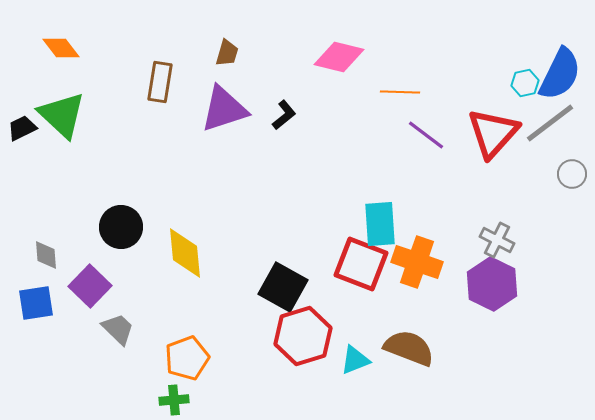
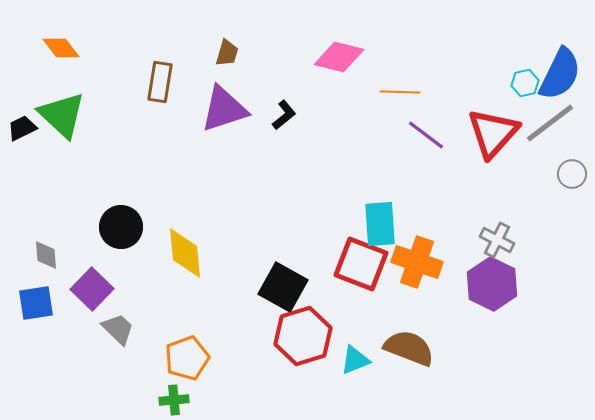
purple square: moved 2 px right, 3 px down
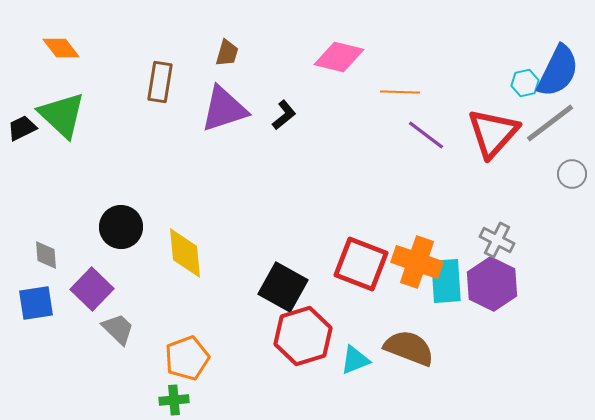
blue semicircle: moved 2 px left, 3 px up
cyan rectangle: moved 66 px right, 57 px down
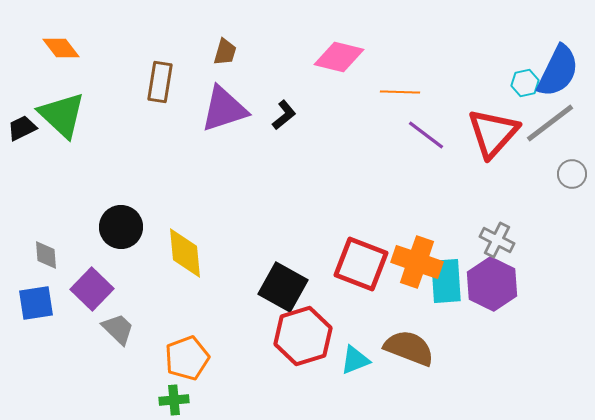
brown trapezoid: moved 2 px left, 1 px up
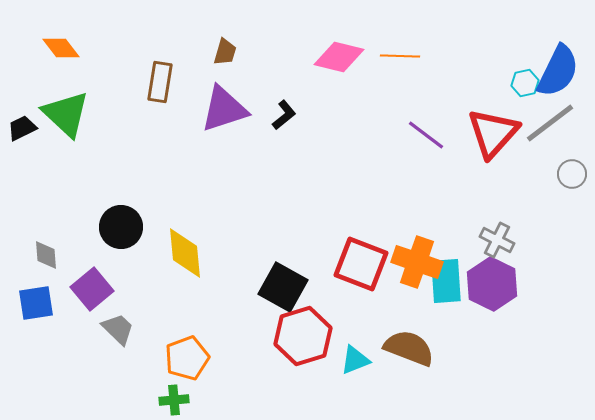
orange line: moved 36 px up
green triangle: moved 4 px right, 1 px up
purple square: rotated 6 degrees clockwise
